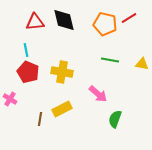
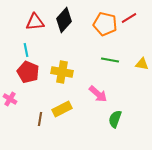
black diamond: rotated 55 degrees clockwise
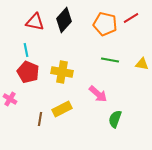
red line: moved 2 px right
red triangle: rotated 18 degrees clockwise
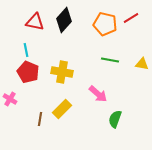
yellow rectangle: rotated 18 degrees counterclockwise
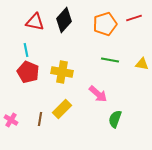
red line: moved 3 px right; rotated 14 degrees clockwise
orange pentagon: rotated 30 degrees counterclockwise
pink cross: moved 1 px right, 21 px down
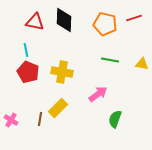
black diamond: rotated 40 degrees counterclockwise
orange pentagon: rotated 30 degrees clockwise
pink arrow: rotated 78 degrees counterclockwise
yellow rectangle: moved 4 px left, 1 px up
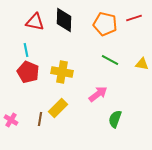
green line: rotated 18 degrees clockwise
